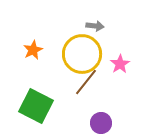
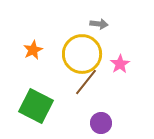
gray arrow: moved 4 px right, 2 px up
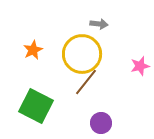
pink star: moved 20 px right, 2 px down; rotated 18 degrees clockwise
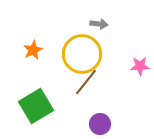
pink star: rotated 12 degrees clockwise
green square: rotated 32 degrees clockwise
purple circle: moved 1 px left, 1 px down
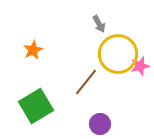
gray arrow: rotated 54 degrees clockwise
yellow circle: moved 36 px right
pink star: rotated 12 degrees counterclockwise
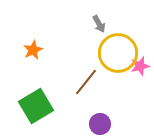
yellow circle: moved 1 px up
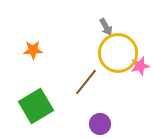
gray arrow: moved 7 px right, 3 px down
orange star: rotated 24 degrees clockwise
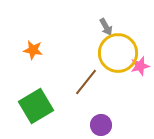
orange star: rotated 12 degrees clockwise
purple circle: moved 1 px right, 1 px down
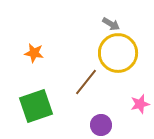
gray arrow: moved 5 px right, 3 px up; rotated 30 degrees counterclockwise
orange star: moved 1 px right, 3 px down
pink star: moved 38 px down
green square: rotated 12 degrees clockwise
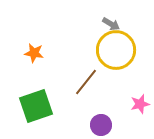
yellow circle: moved 2 px left, 3 px up
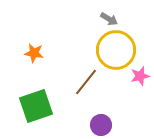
gray arrow: moved 2 px left, 5 px up
pink star: moved 28 px up
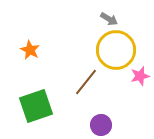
orange star: moved 4 px left, 3 px up; rotated 18 degrees clockwise
